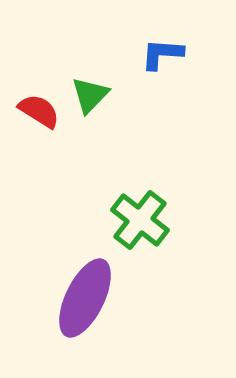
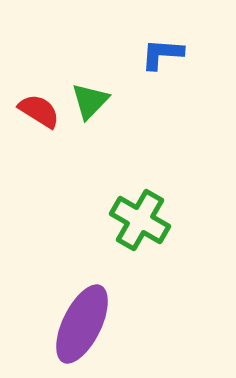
green triangle: moved 6 px down
green cross: rotated 8 degrees counterclockwise
purple ellipse: moved 3 px left, 26 px down
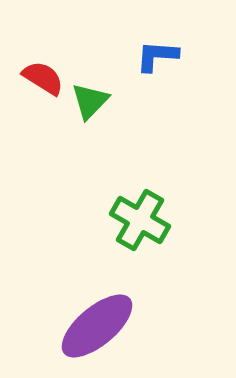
blue L-shape: moved 5 px left, 2 px down
red semicircle: moved 4 px right, 33 px up
purple ellipse: moved 15 px right, 2 px down; rotated 24 degrees clockwise
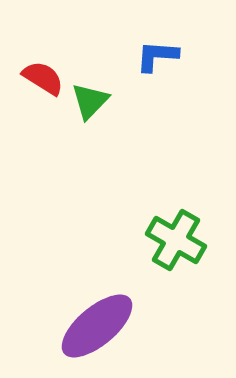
green cross: moved 36 px right, 20 px down
